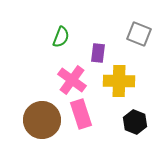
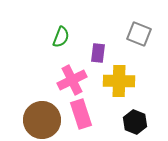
pink cross: rotated 28 degrees clockwise
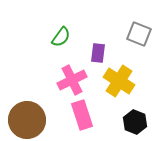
green semicircle: rotated 15 degrees clockwise
yellow cross: rotated 32 degrees clockwise
pink rectangle: moved 1 px right, 1 px down
brown circle: moved 15 px left
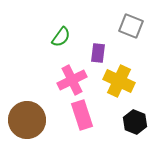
gray square: moved 8 px left, 8 px up
yellow cross: rotated 8 degrees counterclockwise
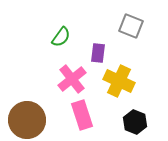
pink cross: moved 1 px up; rotated 12 degrees counterclockwise
